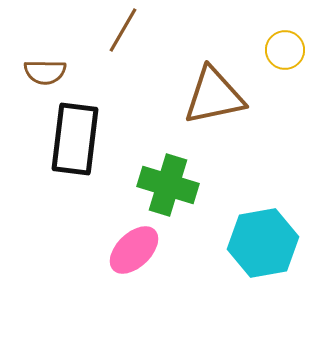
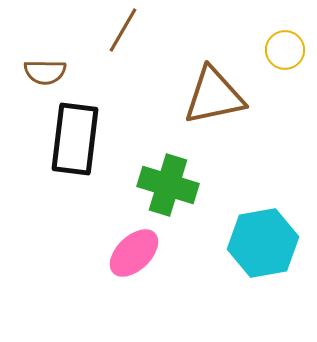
pink ellipse: moved 3 px down
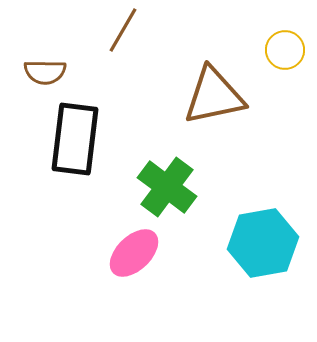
green cross: moved 1 px left, 2 px down; rotated 20 degrees clockwise
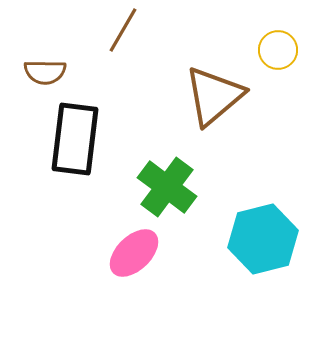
yellow circle: moved 7 px left
brown triangle: rotated 28 degrees counterclockwise
cyan hexagon: moved 4 px up; rotated 4 degrees counterclockwise
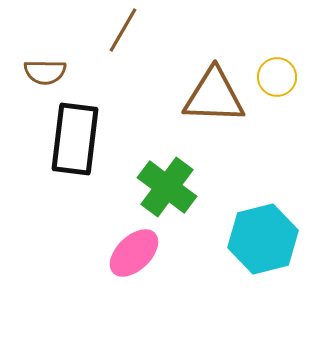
yellow circle: moved 1 px left, 27 px down
brown triangle: rotated 42 degrees clockwise
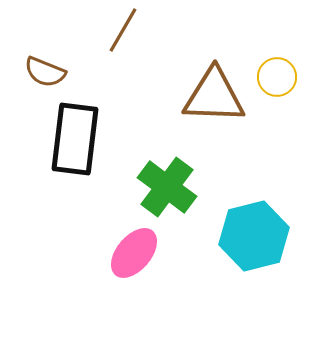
brown semicircle: rotated 21 degrees clockwise
cyan hexagon: moved 9 px left, 3 px up
pink ellipse: rotated 6 degrees counterclockwise
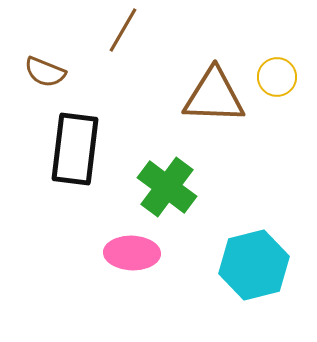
black rectangle: moved 10 px down
cyan hexagon: moved 29 px down
pink ellipse: moved 2 px left; rotated 52 degrees clockwise
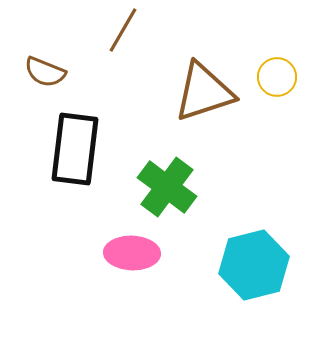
brown triangle: moved 10 px left, 4 px up; rotated 20 degrees counterclockwise
